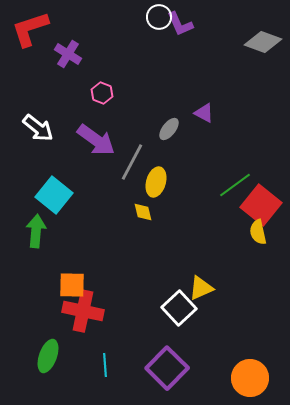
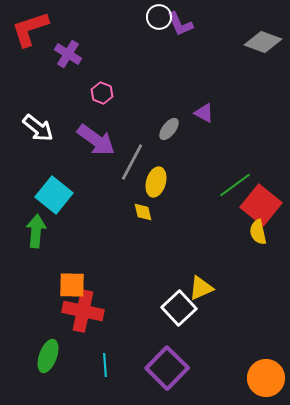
orange circle: moved 16 px right
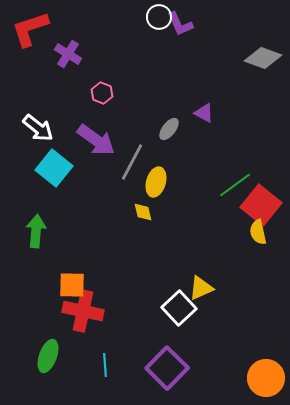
gray diamond: moved 16 px down
cyan square: moved 27 px up
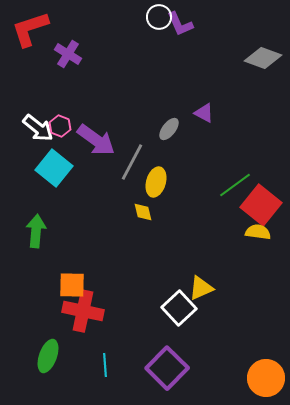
pink hexagon: moved 42 px left, 33 px down
yellow semicircle: rotated 110 degrees clockwise
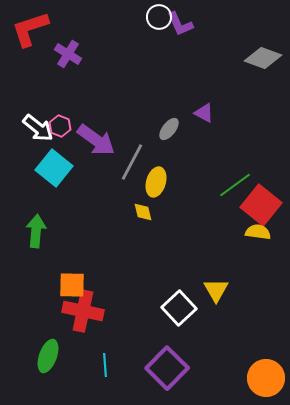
yellow triangle: moved 15 px right, 2 px down; rotated 36 degrees counterclockwise
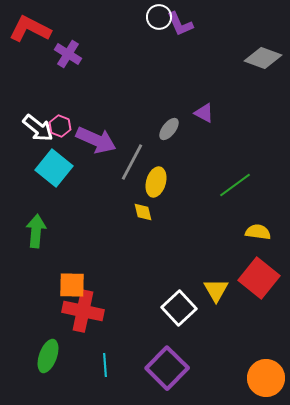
red L-shape: rotated 45 degrees clockwise
purple arrow: rotated 12 degrees counterclockwise
red square: moved 2 px left, 73 px down
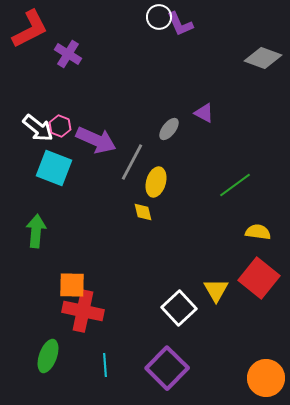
red L-shape: rotated 126 degrees clockwise
cyan square: rotated 18 degrees counterclockwise
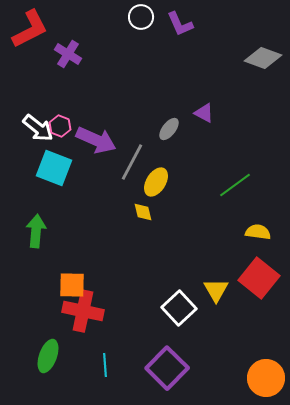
white circle: moved 18 px left
yellow ellipse: rotated 16 degrees clockwise
